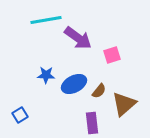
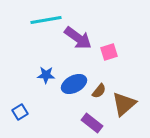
pink square: moved 3 px left, 3 px up
blue square: moved 3 px up
purple rectangle: rotated 45 degrees counterclockwise
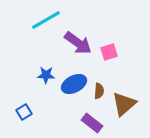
cyan line: rotated 20 degrees counterclockwise
purple arrow: moved 5 px down
brown semicircle: rotated 35 degrees counterclockwise
blue square: moved 4 px right
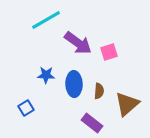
blue ellipse: rotated 65 degrees counterclockwise
brown triangle: moved 3 px right
blue square: moved 2 px right, 4 px up
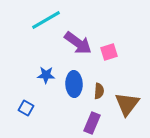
brown triangle: rotated 12 degrees counterclockwise
blue square: rotated 28 degrees counterclockwise
purple rectangle: rotated 75 degrees clockwise
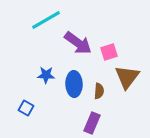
brown triangle: moved 27 px up
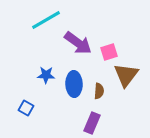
brown triangle: moved 1 px left, 2 px up
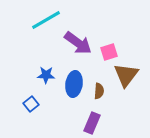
blue ellipse: rotated 10 degrees clockwise
blue square: moved 5 px right, 4 px up; rotated 21 degrees clockwise
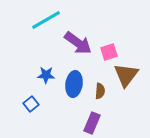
brown semicircle: moved 1 px right
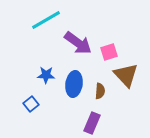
brown triangle: rotated 20 degrees counterclockwise
